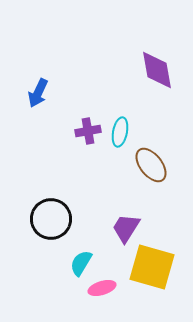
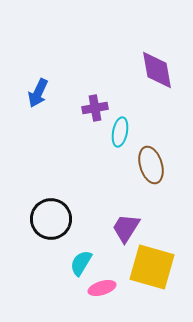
purple cross: moved 7 px right, 23 px up
brown ellipse: rotated 21 degrees clockwise
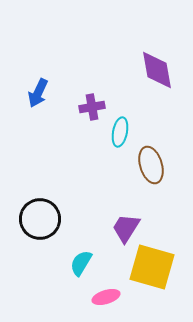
purple cross: moved 3 px left, 1 px up
black circle: moved 11 px left
pink ellipse: moved 4 px right, 9 px down
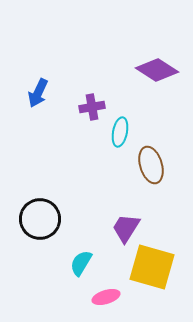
purple diamond: rotated 48 degrees counterclockwise
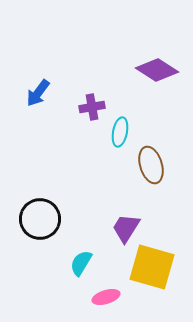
blue arrow: rotated 12 degrees clockwise
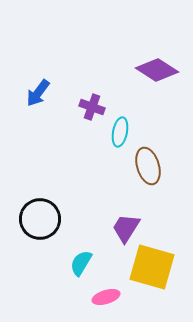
purple cross: rotated 30 degrees clockwise
brown ellipse: moved 3 px left, 1 px down
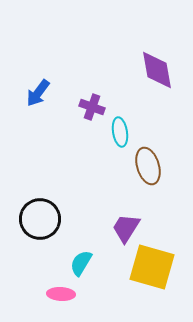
purple diamond: rotated 48 degrees clockwise
cyan ellipse: rotated 20 degrees counterclockwise
pink ellipse: moved 45 px left, 3 px up; rotated 20 degrees clockwise
